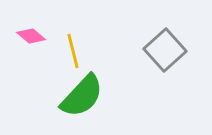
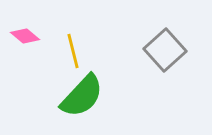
pink diamond: moved 6 px left
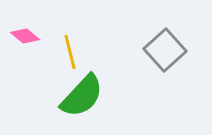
yellow line: moved 3 px left, 1 px down
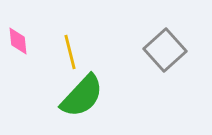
pink diamond: moved 7 px left, 5 px down; rotated 44 degrees clockwise
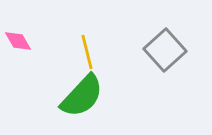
pink diamond: rotated 24 degrees counterclockwise
yellow line: moved 17 px right
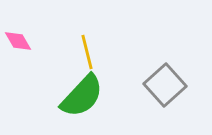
gray square: moved 35 px down
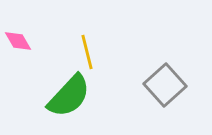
green semicircle: moved 13 px left
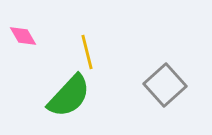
pink diamond: moved 5 px right, 5 px up
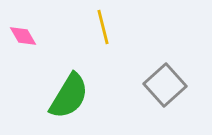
yellow line: moved 16 px right, 25 px up
green semicircle: rotated 12 degrees counterclockwise
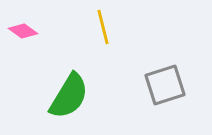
pink diamond: moved 5 px up; rotated 24 degrees counterclockwise
gray square: rotated 24 degrees clockwise
